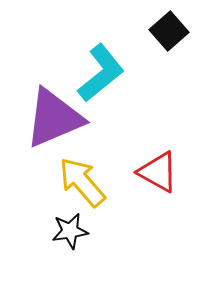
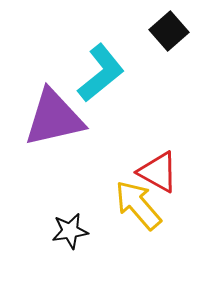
purple triangle: rotated 10 degrees clockwise
yellow arrow: moved 56 px right, 23 px down
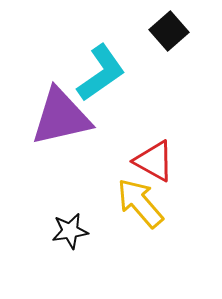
cyan L-shape: rotated 4 degrees clockwise
purple triangle: moved 7 px right, 1 px up
red triangle: moved 4 px left, 11 px up
yellow arrow: moved 2 px right, 2 px up
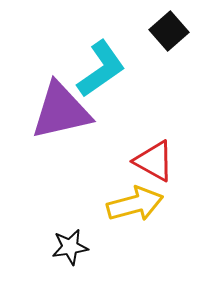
cyan L-shape: moved 4 px up
purple triangle: moved 6 px up
yellow arrow: moved 5 px left, 1 px down; rotated 116 degrees clockwise
black star: moved 16 px down
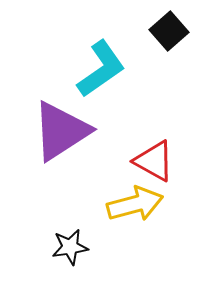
purple triangle: moved 20 px down; rotated 20 degrees counterclockwise
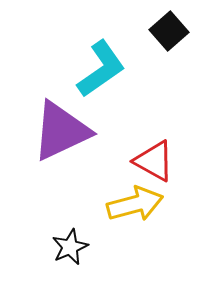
purple triangle: rotated 8 degrees clockwise
black star: rotated 15 degrees counterclockwise
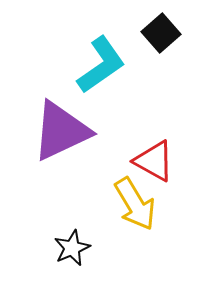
black square: moved 8 px left, 2 px down
cyan L-shape: moved 4 px up
yellow arrow: rotated 74 degrees clockwise
black star: moved 2 px right, 1 px down
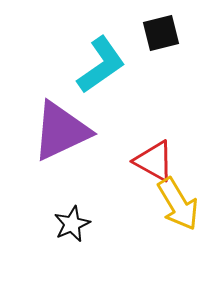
black square: rotated 27 degrees clockwise
yellow arrow: moved 43 px right
black star: moved 24 px up
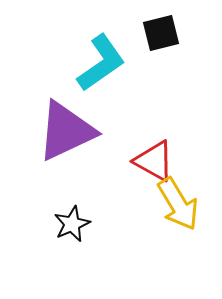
cyan L-shape: moved 2 px up
purple triangle: moved 5 px right
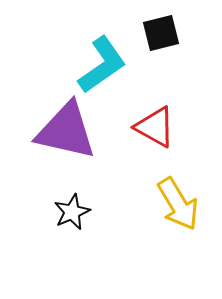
cyan L-shape: moved 1 px right, 2 px down
purple triangle: rotated 38 degrees clockwise
red triangle: moved 1 px right, 34 px up
black star: moved 12 px up
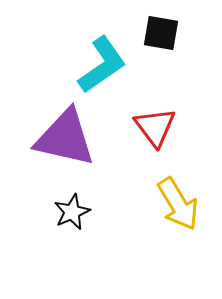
black square: rotated 24 degrees clockwise
red triangle: rotated 24 degrees clockwise
purple triangle: moved 1 px left, 7 px down
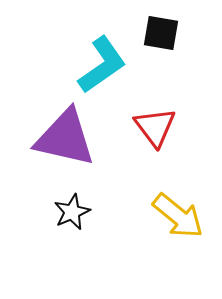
yellow arrow: moved 12 px down; rotated 20 degrees counterclockwise
